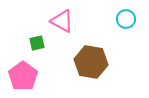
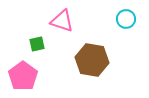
pink triangle: rotated 10 degrees counterclockwise
green square: moved 1 px down
brown hexagon: moved 1 px right, 2 px up
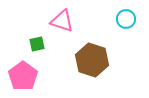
brown hexagon: rotated 8 degrees clockwise
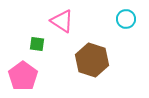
pink triangle: rotated 15 degrees clockwise
green square: rotated 21 degrees clockwise
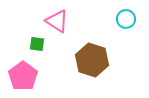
pink triangle: moved 5 px left
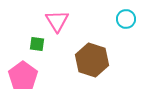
pink triangle: rotated 25 degrees clockwise
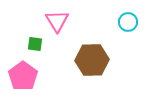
cyan circle: moved 2 px right, 3 px down
green square: moved 2 px left
brown hexagon: rotated 20 degrees counterclockwise
